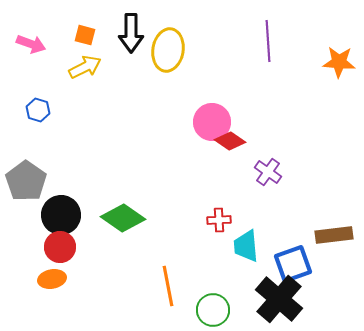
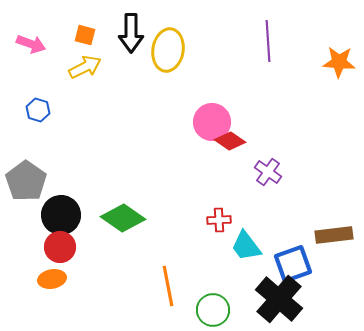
cyan trapezoid: rotated 32 degrees counterclockwise
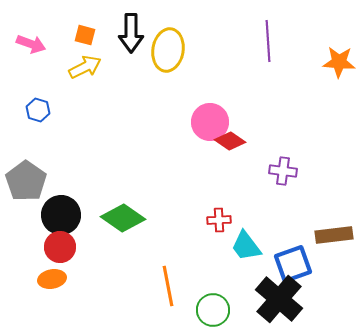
pink circle: moved 2 px left
purple cross: moved 15 px right, 1 px up; rotated 28 degrees counterclockwise
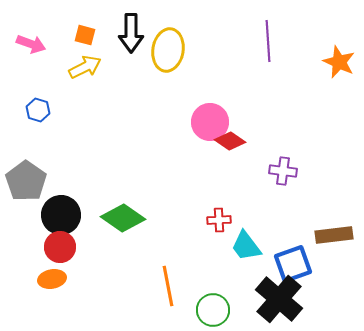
orange star: rotated 20 degrees clockwise
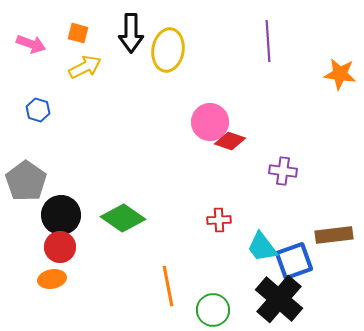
orange square: moved 7 px left, 2 px up
orange star: moved 1 px right, 12 px down; rotated 16 degrees counterclockwise
red diamond: rotated 16 degrees counterclockwise
cyan trapezoid: moved 16 px right, 1 px down
blue square: moved 1 px right, 3 px up
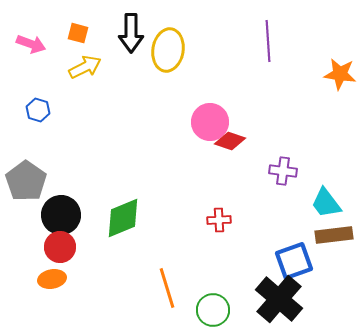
green diamond: rotated 57 degrees counterclockwise
cyan trapezoid: moved 64 px right, 44 px up
orange line: moved 1 px left, 2 px down; rotated 6 degrees counterclockwise
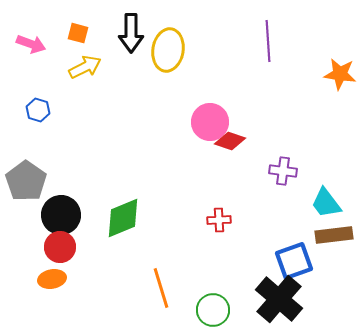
orange line: moved 6 px left
